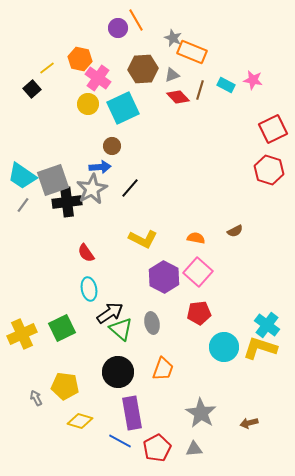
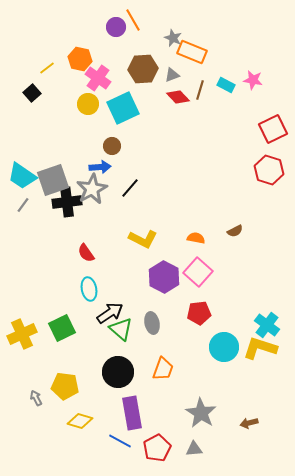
orange line at (136, 20): moved 3 px left
purple circle at (118, 28): moved 2 px left, 1 px up
black square at (32, 89): moved 4 px down
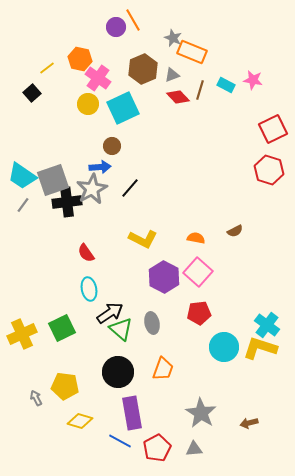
brown hexagon at (143, 69): rotated 20 degrees counterclockwise
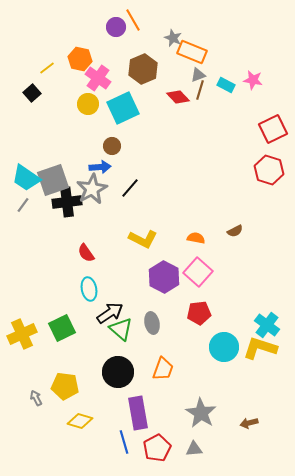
gray triangle at (172, 75): moved 26 px right
cyan trapezoid at (22, 176): moved 4 px right, 2 px down
purple rectangle at (132, 413): moved 6 px right
blue line at (120, 441): moved 4 px right, 1 px down; rotated 45 degrees clockwise
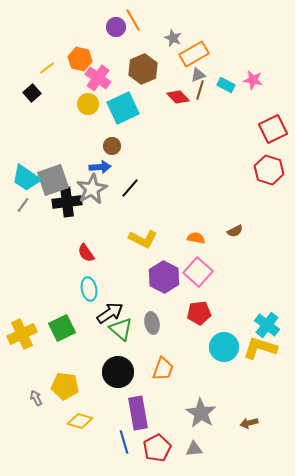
orange rectangle at (192, 52): moved 2 px right, 2 px down; rotated 52 degrees counterclockwise
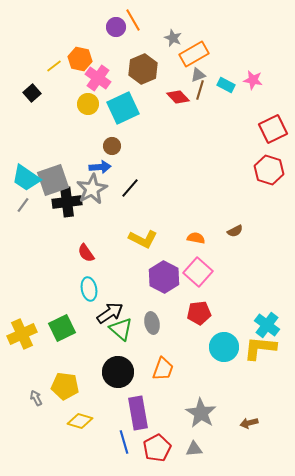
yellow line at (47, 68): moved 7 px right, 2 px up
yellow L-shape at (260, 348): rotated 12 degrees counterclockwise
